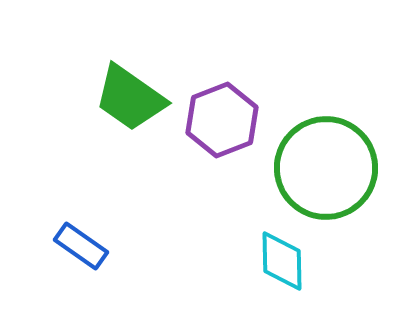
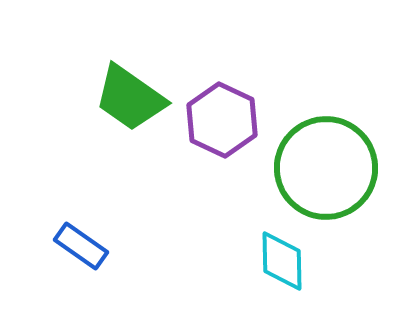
purple hexagon: rotated 14 degrees counterclockwise
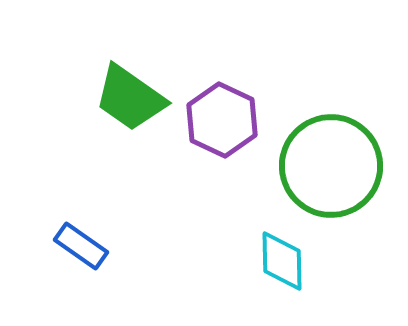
green circle: moved 5 px right, 2 px up
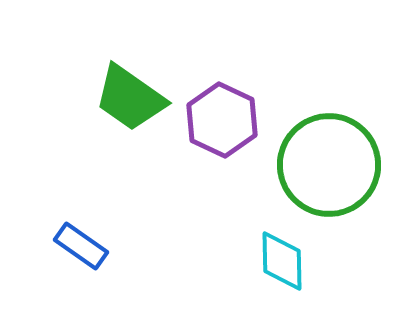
green circle: moved 2 px left, 1 px up
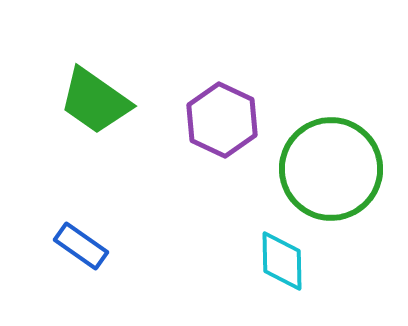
green trapezoid: moved 35 px left, 3 px down
green circle: moved 2 px right, 4 px down
